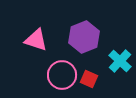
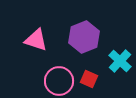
pink circle: moved 3 px left, 6 px down
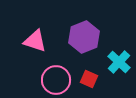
pink triangle: moved 1 px left, 1 px down
cyan cross: moved 1 px left, 1 px down
pink circle: moved 3 px left, 1 px up
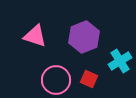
pink triangle: moved 5 px up
cyan cross: moved 1 px right, 1 px up; rotated 15 degrees clockwise
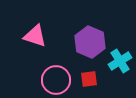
purple hexagon: moved 6 px right, 5 px down; rotated 16 degrees counterclockwise
red square: rotated 30 degrees counterclockwise
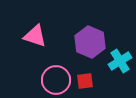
red square: moved 4 px left, 2 px down
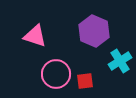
purple hexagon: moved 4 px right, 11 px up
pink circle: moved 6 px up
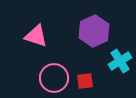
purple hexagon: rotated 12 degrees clockwise
pink triangle: moved 1 px right
pink circle: moved 2 px left, 4 px down
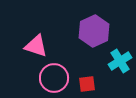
pink triangle: moved 10 px down
red square: moved 2 px right, 3 px down
